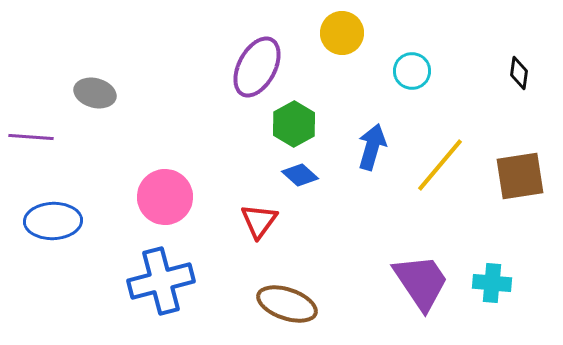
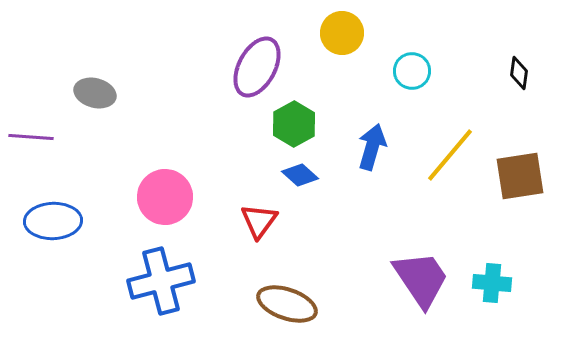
yellow line: moved 10 px right, 10 px up
purple trapezoid: moved 3 px up
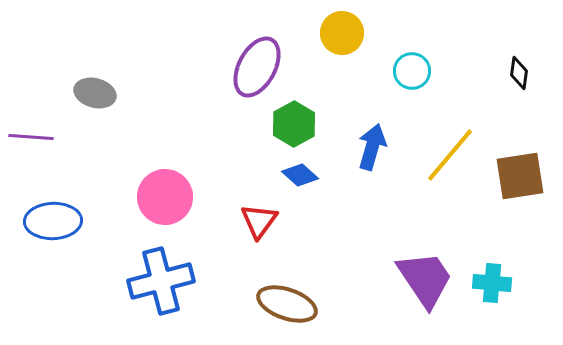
purple trapezoid: moved 4 px right
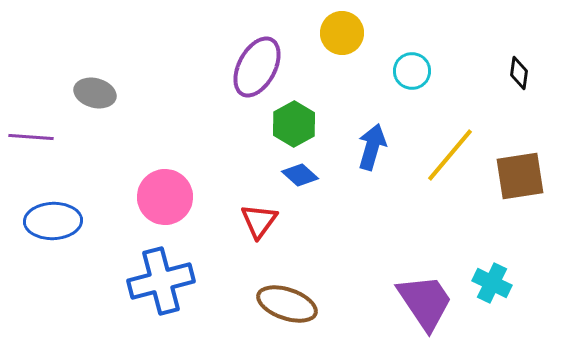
purple trapezoid: moved 23 px down
cyan cross: rotated 21 degrees clockwise
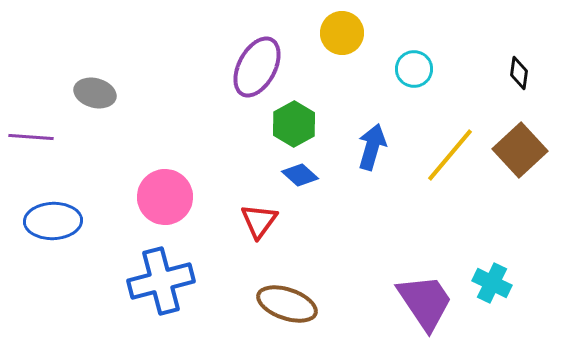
cyan circle: moved 2 px right, 2 px up
brown square: moved 26 px up; rotated 34 degrees counterclockwise
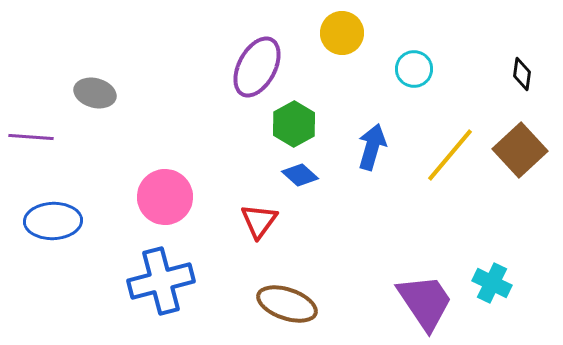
black diamond: moved 3 px right, 1 px down
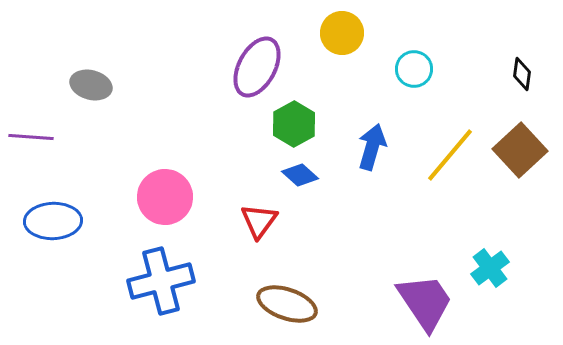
gray ellipse: moved 4 px left, 8 px up
cyan cross: moved 2 px left, 15 px up; rotated 27 degrees clockwise
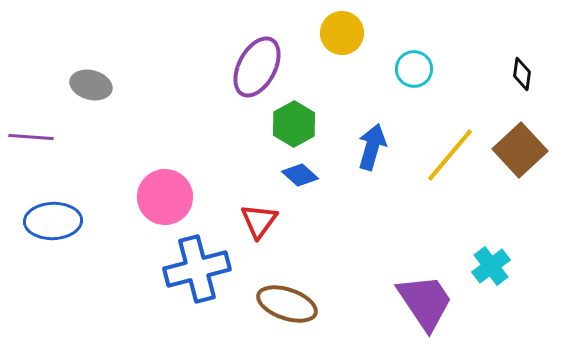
cyan cross: moved 1 px right, 2 px up
blue cross: moved 36 px right, 12 px up
